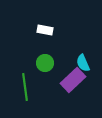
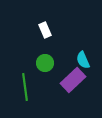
white rectangle: rotated 56 degrees clockwise
cyan semicircle: moved 3 px up
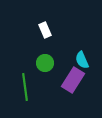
cyan semicircle: moved 1 px left
purple rectangle: rotated 15 degrees counterclockwise
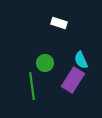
white rectangle: moved 14 px right, 7 px up; rotated 49 degrees counterclockwise
cyan semicircle: moved 1 px left
green line: moved 7 px right, 1 px up
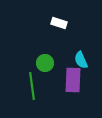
purple rectangle: rotated 30 degrees counterclockwise
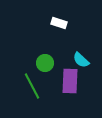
cyan semicircle: rotated 24 degrees counterclockwise
purple rectangle: moved 3 px left, 1 px down
green line: rotated 20 degrees counterclockwise
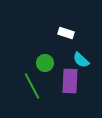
white rectangle: moved 7 px right, 10 px down
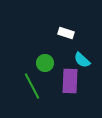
cyan semicircle: moved 1 px right
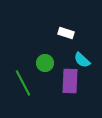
green line: moved 9 px left, 3 px up
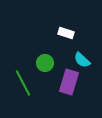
purple rectangle: moved 1 px left, 1 px down; rotated 15 degrees clockwise
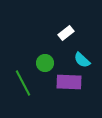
white rectangle: rotated 56 degrees counterclockwise
purple rectangle: rotated 75 degrees clockwise
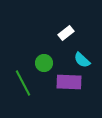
green circle: moved 1 px left
